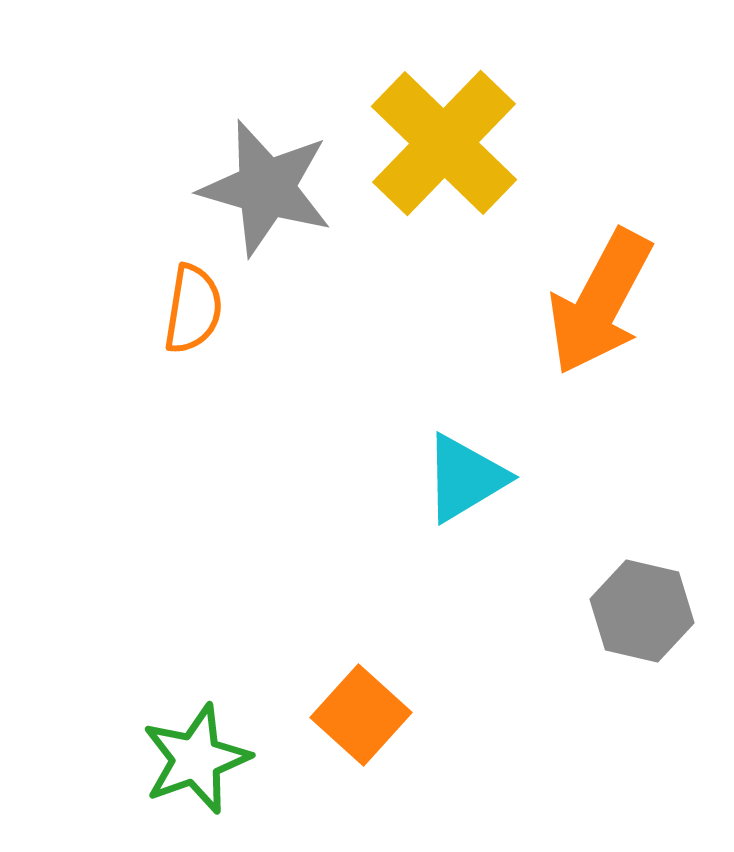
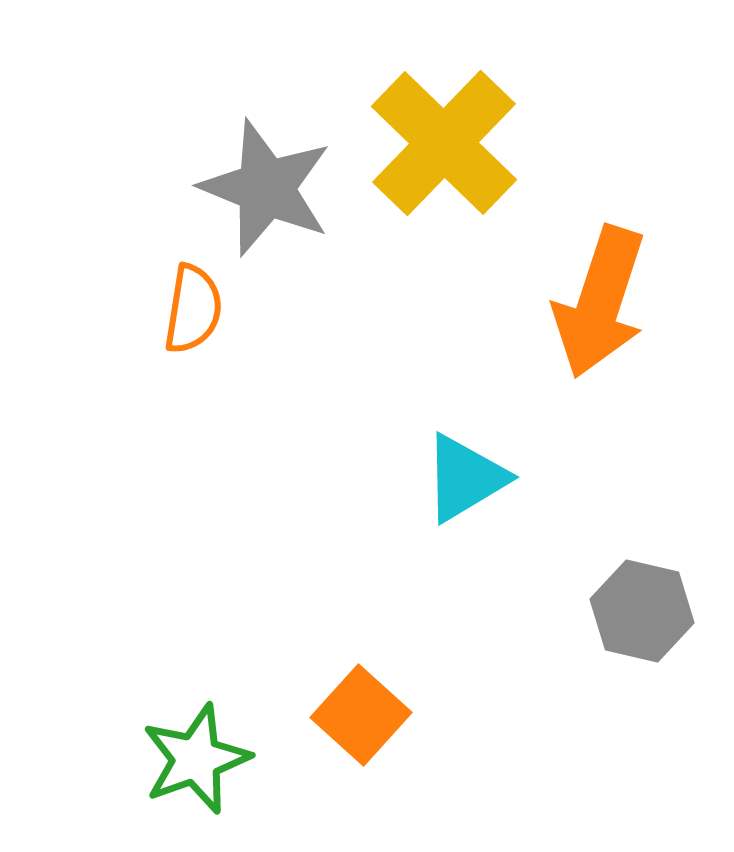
gray star: rotated 6 degrees clockwise
orange arrow: rotated 10 degrees counterclockwise
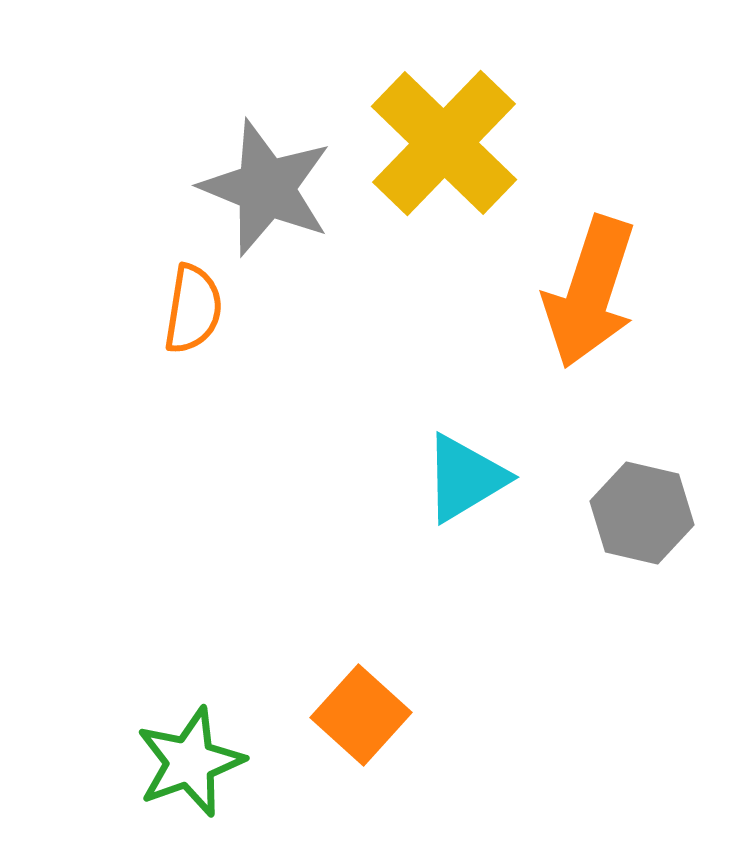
orange arrow: moved 10 px left, 10 px up
gray hexagon: moved 98 px up
green star: moved 6 px left, 3 px down
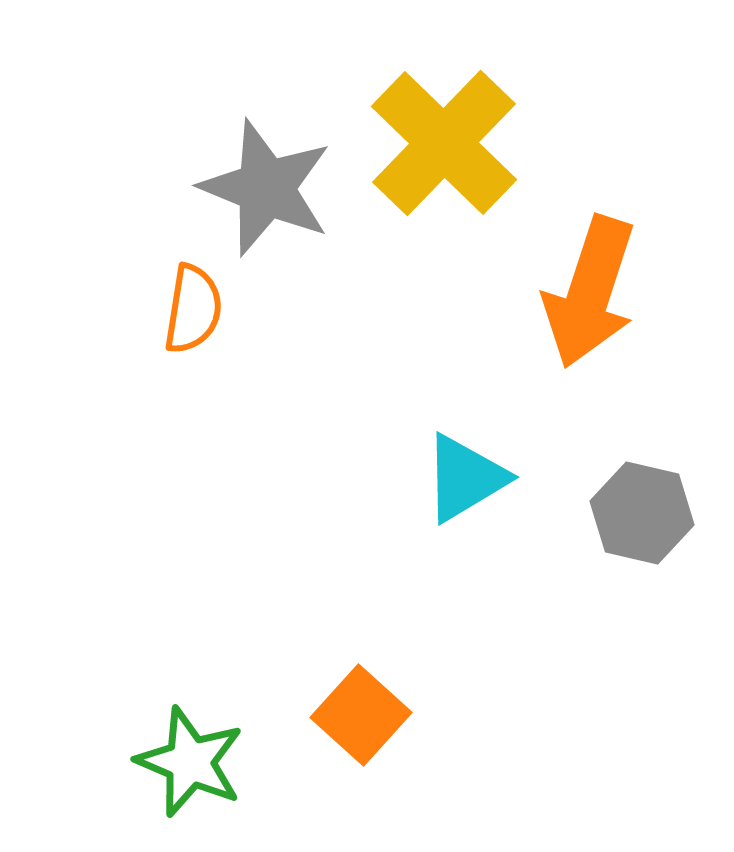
green star: rotated 29 degrees counterclockwise
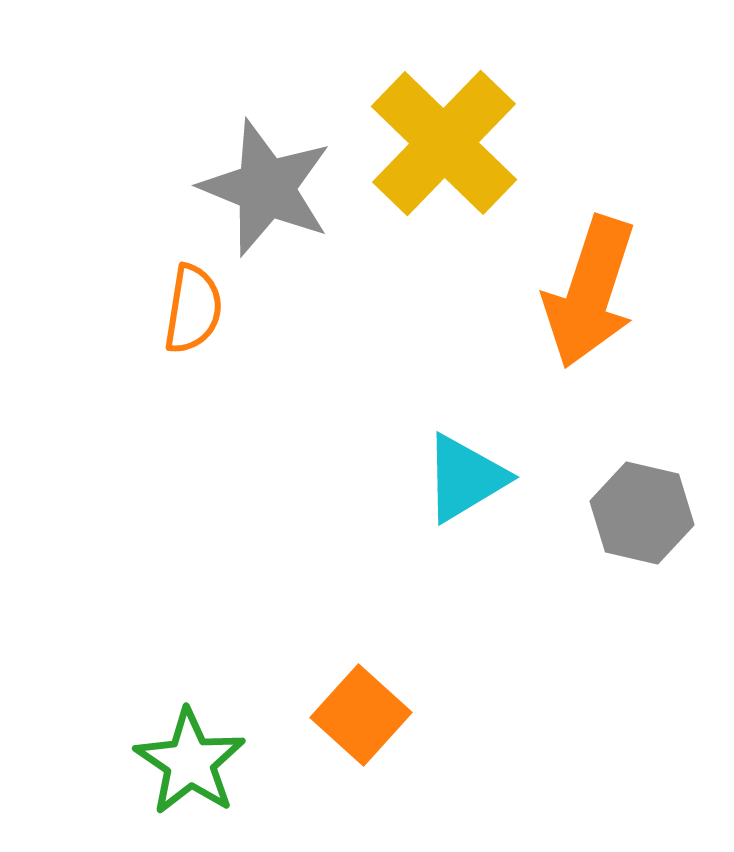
green star: rotated 11 degrees clockwise
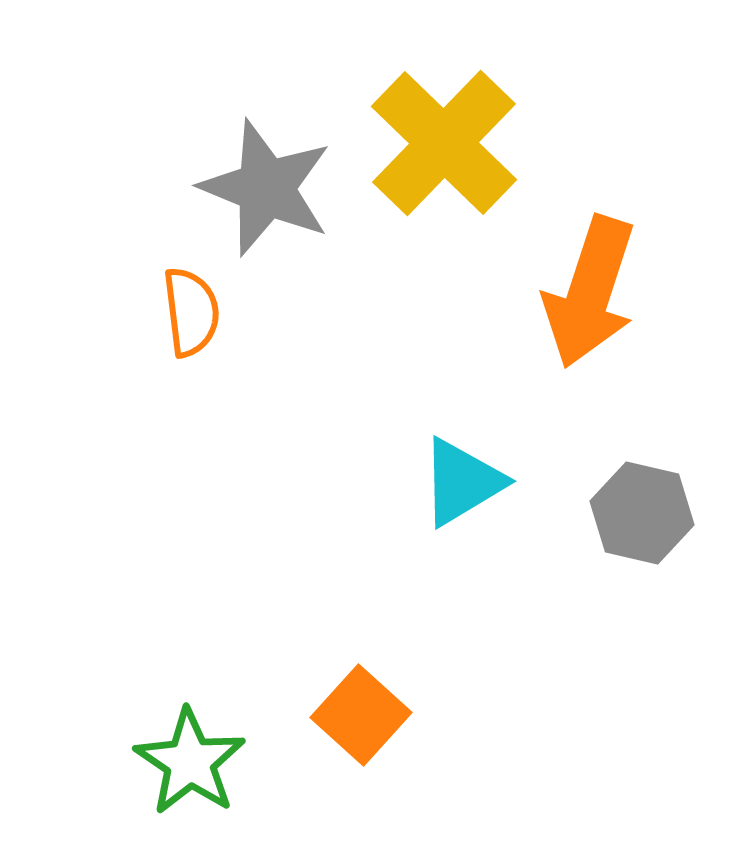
orange semicircle: moved 2 px left, 3 px down; rotated 16 degrees counterclockwise
cyan triangle: moved 3 px left, 4 px down
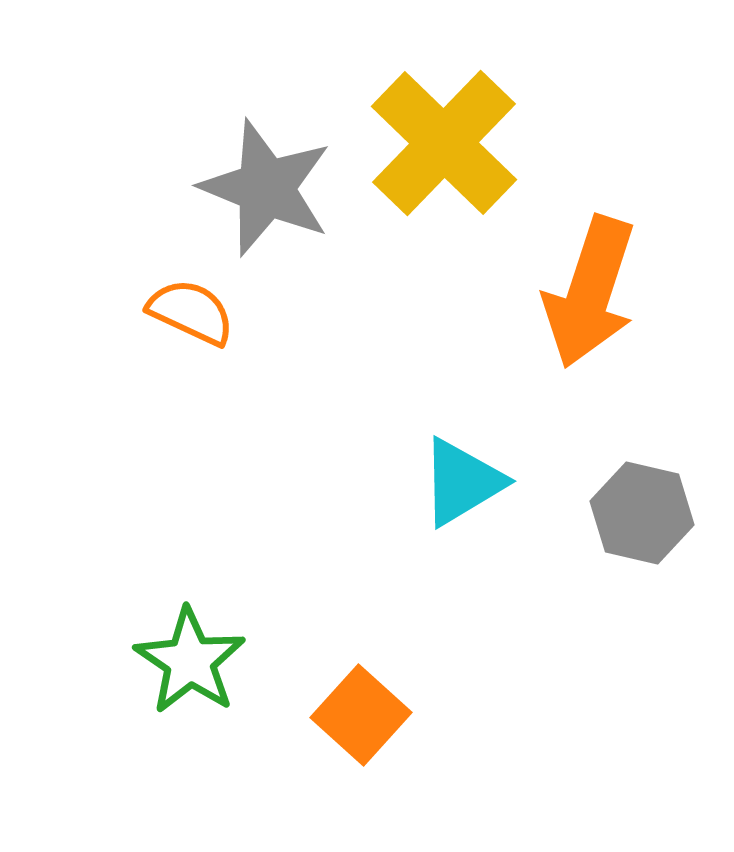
orange semicircle: rotated 58 degrees counterclockwise
green star: moved 101 px up
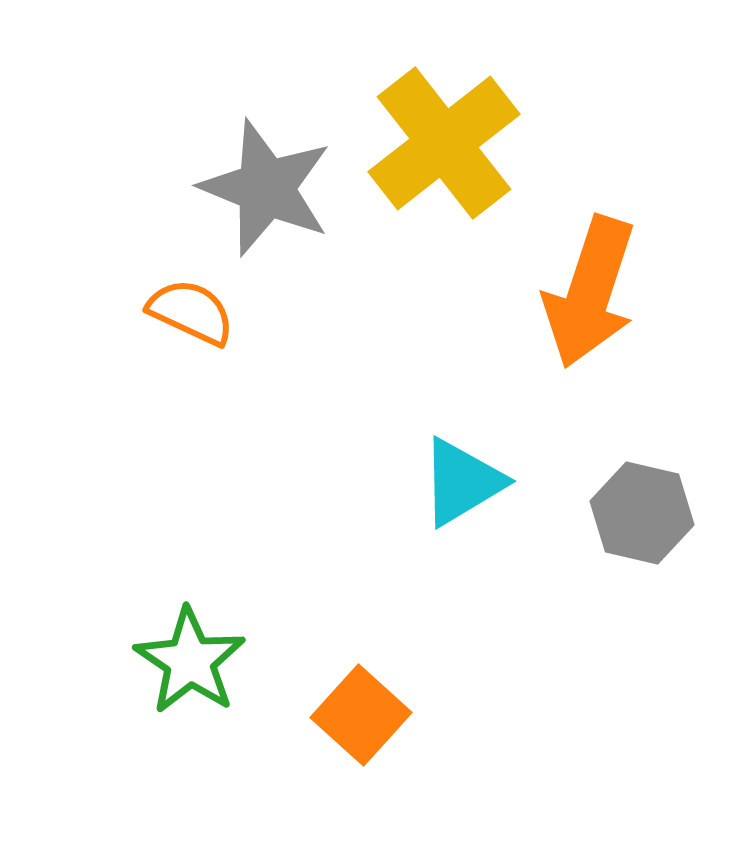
yellow cross: rotated 8 degrees clockwise
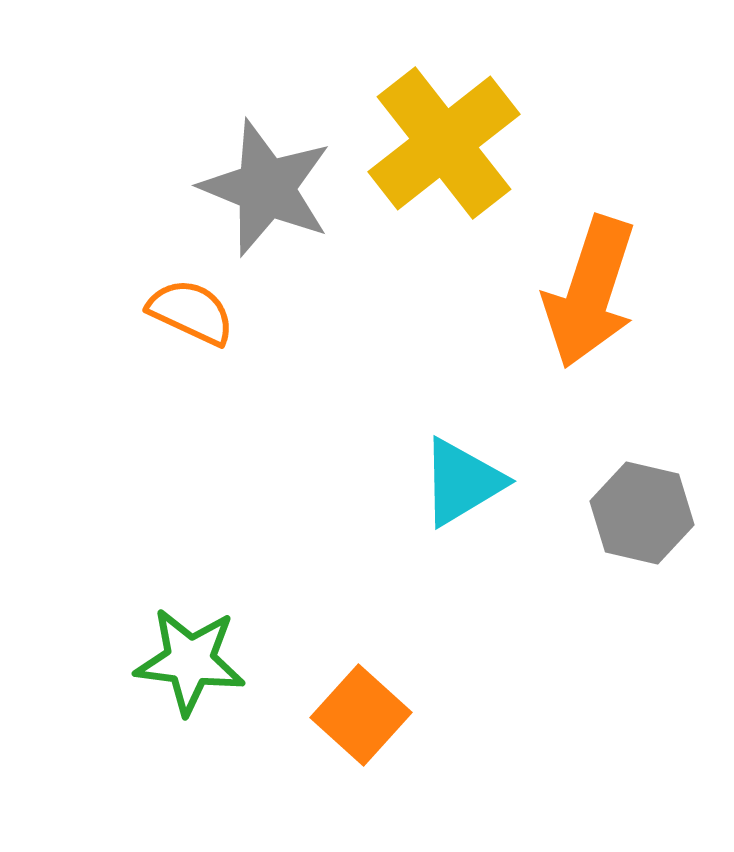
green star: rotated 27 degrees counterclockwise
